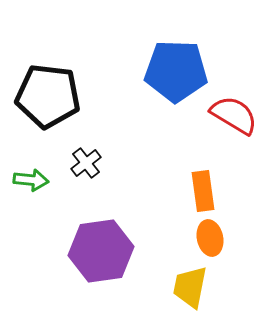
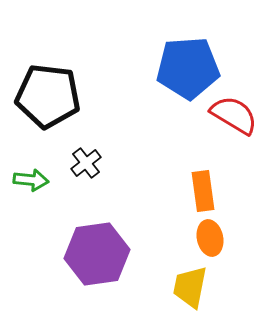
blue pentagon: moved 12 px right, 3 px up; rotated 6 degrees counterclockwise
purple hexagon: moved 4 px left, 3 px down
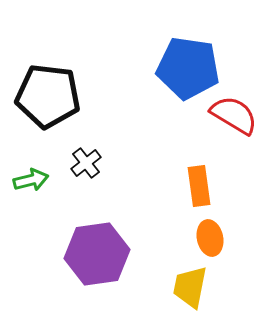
blue pentagon: rotated 12 degrees clockwise
green arrow: rotated 20 degrees counterclockwise
orange rectangle: moved 4 px left, 5 px up
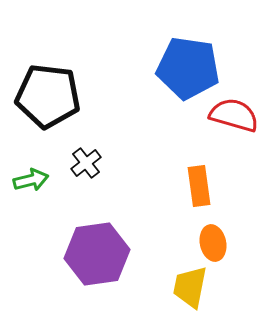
red semicircle: rotated 15 degrees counterclockwise
orange ellipse: moved 3 px right, 5 px down
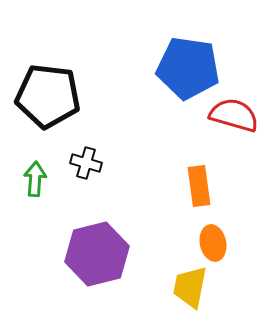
black cross: rotated 36 degrees counterclockwise
green arrow: moved 4 px right, 1 px up; rotated 72 degrees counterclockwise
purple hexagon: rotated 6 degrees counterclockwise
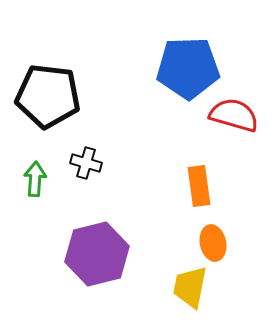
blue pentagon: rotated 10 degrees counterclockwise
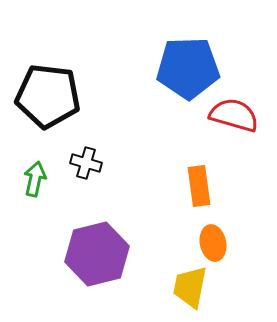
green arrow: rotated 8 degrees clockwise
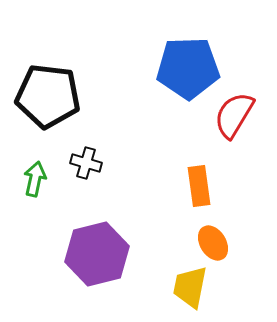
red semicircle: rotated 75 degrees counterclockwise
orange ellipse: rotated 20 degrees counterclockwise
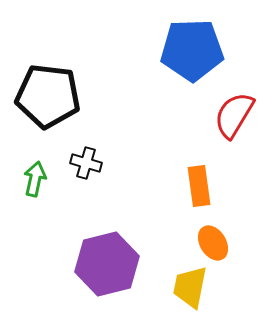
blue pentagon: moved 4 px right, 18 px up
purple hexagon: moved 10 px right, 10 px down
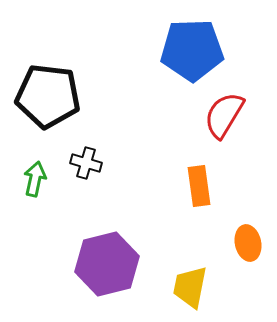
red semicircle: moved 10 px left
orange ellipse: moved 35 px right; rotated 20 degrees clockwise
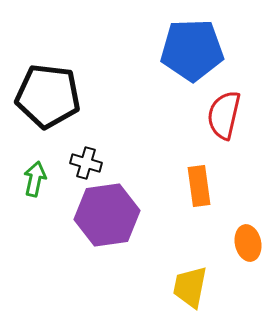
red semicircle: rotated 18 degrees counterclockwise
purple hexagon: moved 49 px up; rotated 6 degrees clockwise
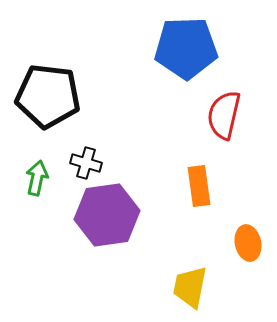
blue pentagon: moved 6 px left, 2 px up
green arrow: moved 2 px right, 1 px up
